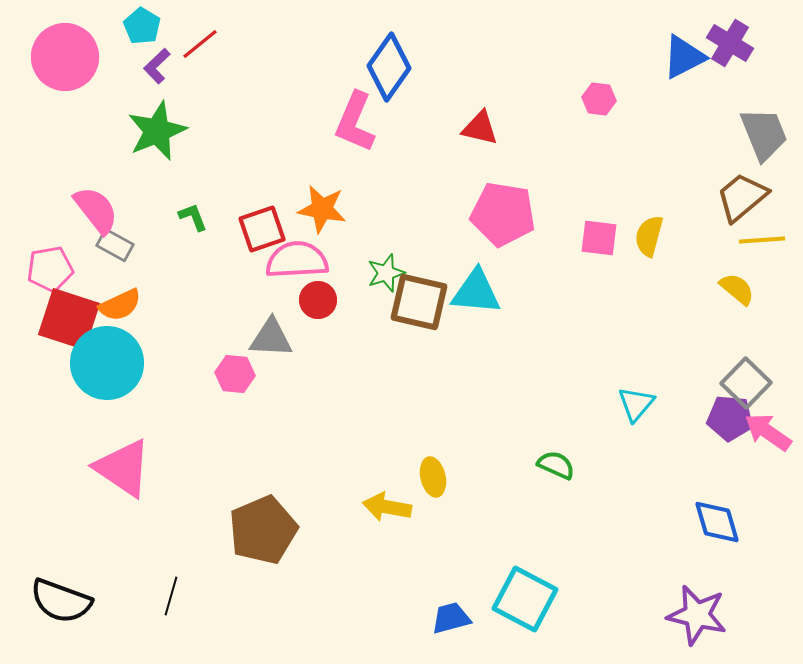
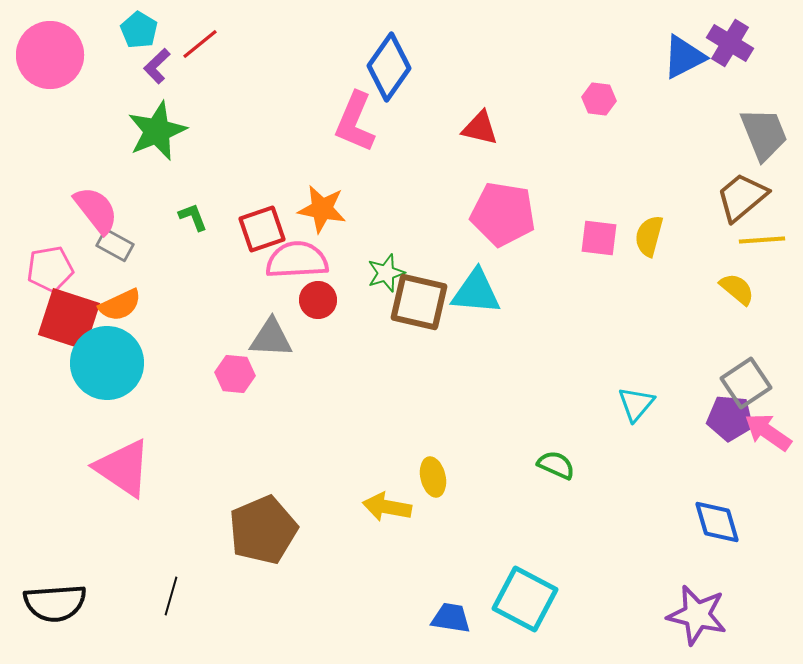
cyan pentagon at (142, 26): moved 3 px left, 4 px down
pink circle at (65, 57): moved 15 px left, 2 px up
gray square at (746, 383): rotated 12 degrees clockwise
black semicircle at (61, 601): moved 6 px left, 2 px down; rotated 24 degrees counterclockwise
blue trapezoid at (451, 618): rotated 24 degrees clockwise
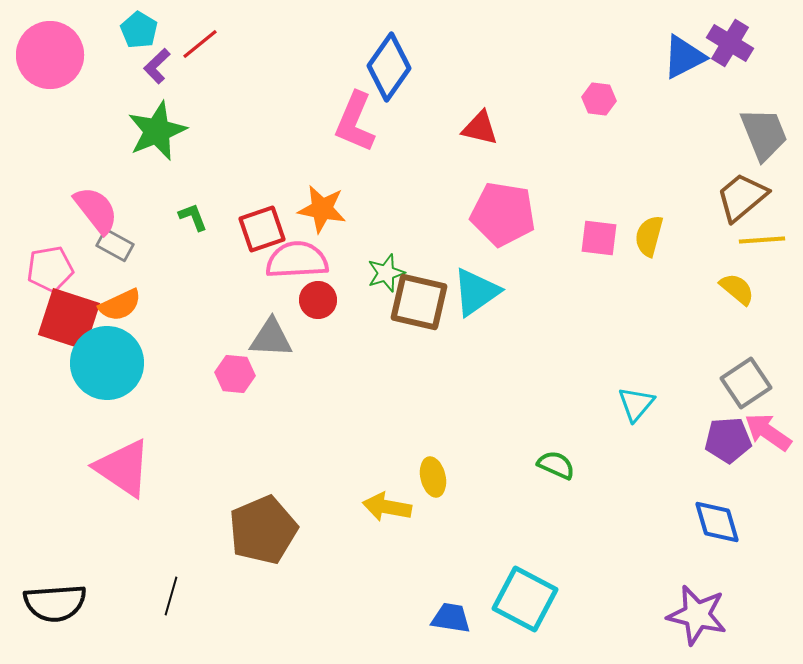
cyan triangle at (476, 292): rotated 40 degrees counterclockwise
purple pentagon at (730, 418): moved 2 px left, 22 px down; rotated 9 degrees counterclockwise
